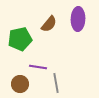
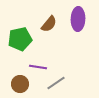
gray line: rotated 66 degrees clockwise
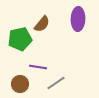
brown semicircle: moved 7 px left
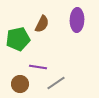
purple ellipse: moved 1 px left, 1 px down
brown semicircle: rotated 12 degrees counterclockwise
green pentagon: moved 2 px left
